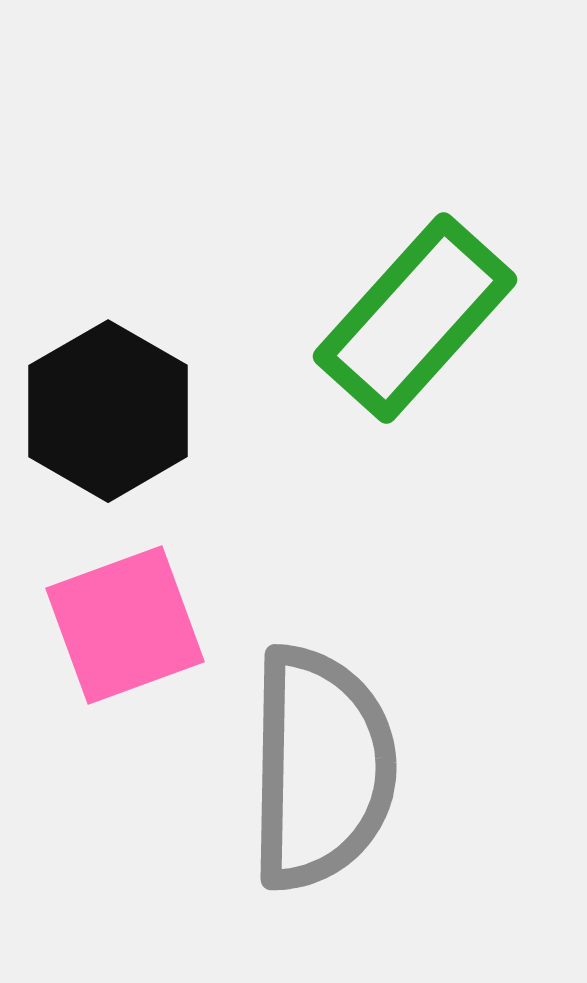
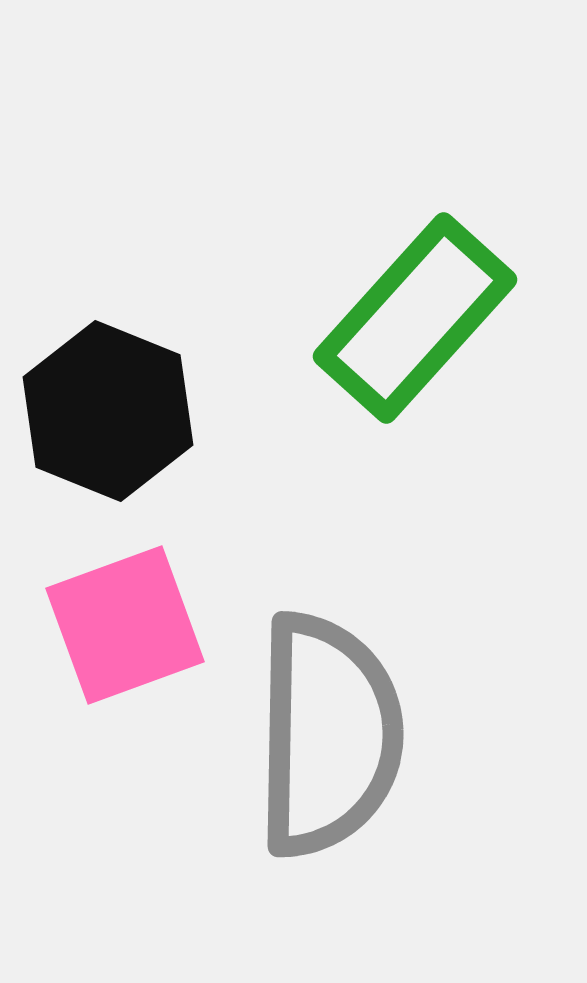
black hexagon: rotated 8 degrees counterclockwise
gray semicircle: moved 7 px right, 33 px up
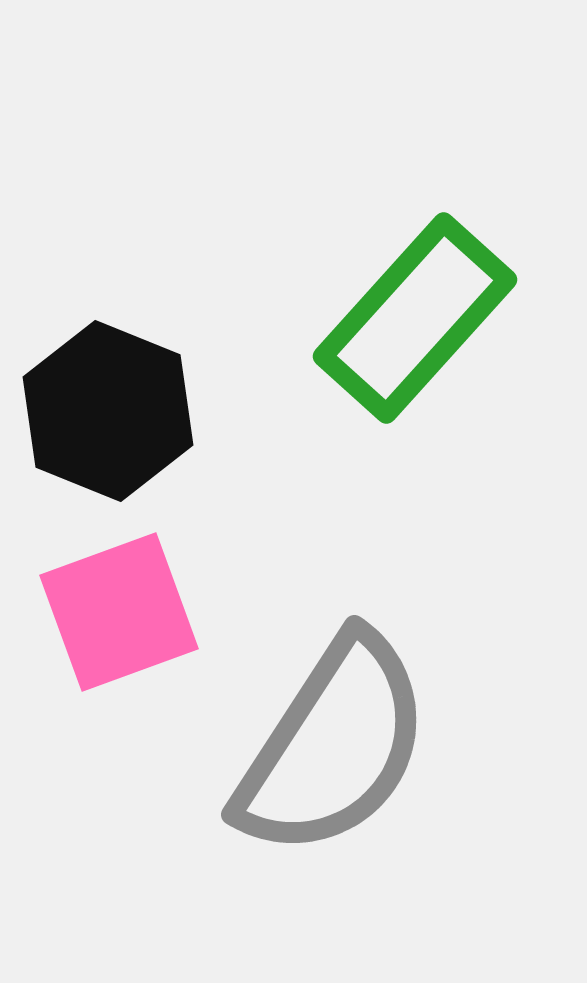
pink square: moved 6 px left, 13 px up
gray semicircle: moved 5 px right, 11 px down; rotated 32 degrees clockwise
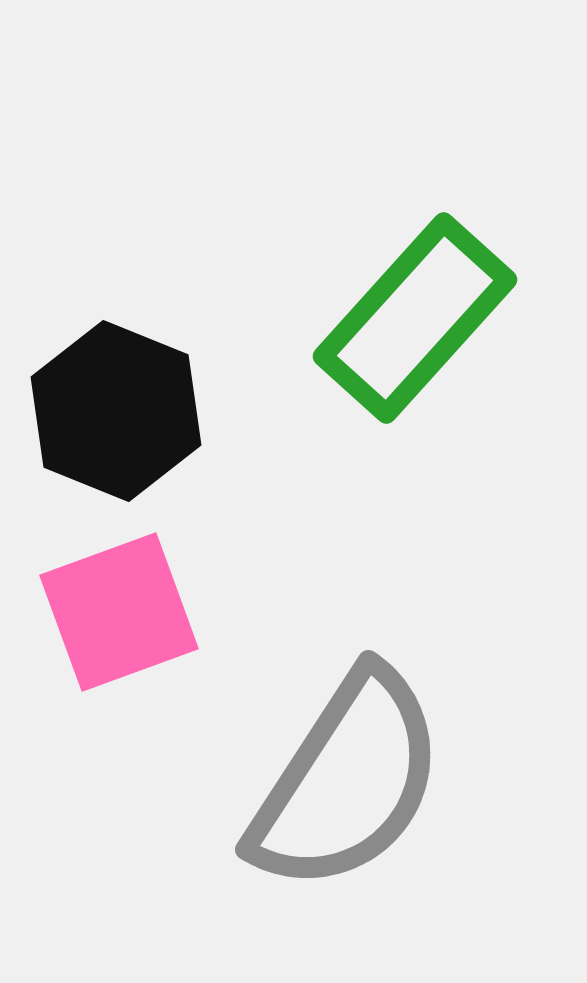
black hexagon: moved 8 px right
gray semicircle: moved 14 px right, 35 px down
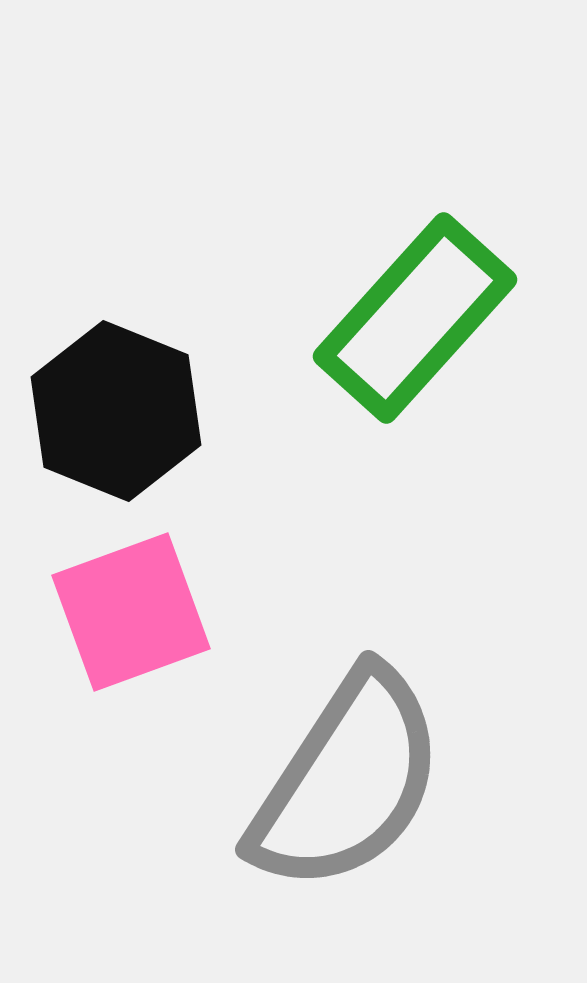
pink square: moved 12 px right
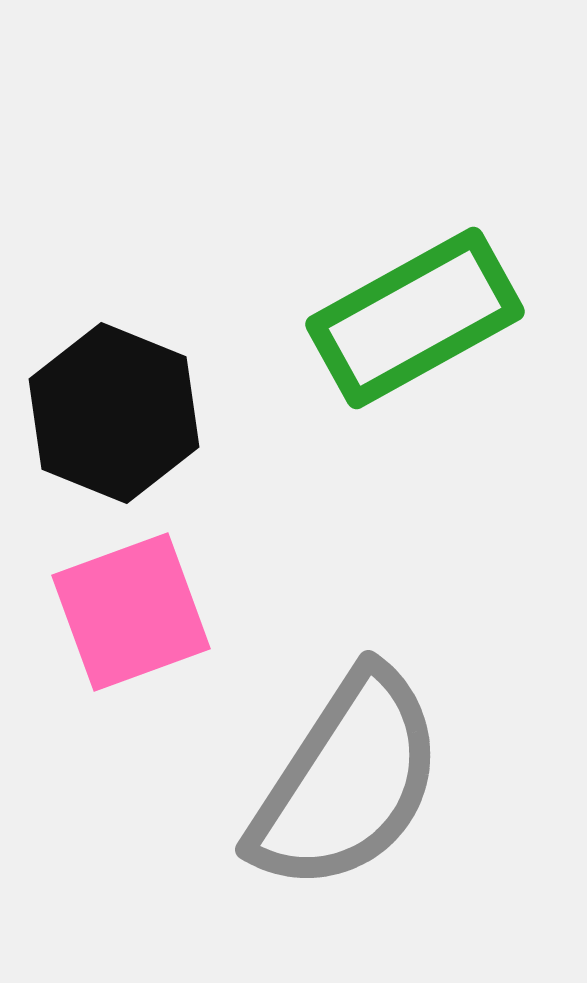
green rectangle: rotated 19 degrees clockwise
black hexagon: moved 2 px left, 2 px down
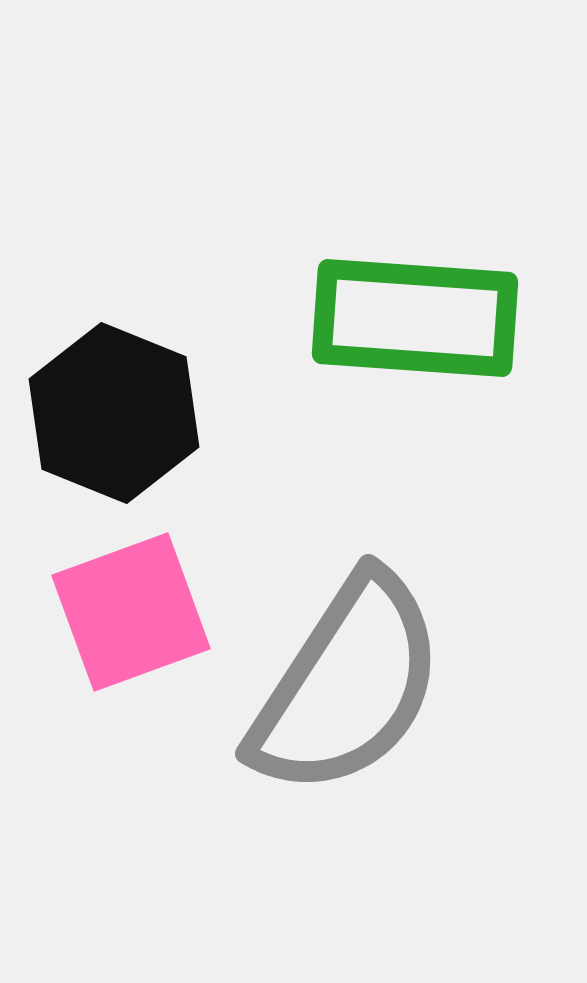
green rectangle: rotated 33 degrees clockwise
gray semicircle: moved 96 px up
